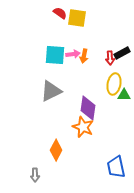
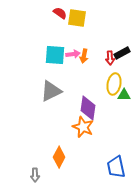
orange diamond: moved 3 px right, 7 px down
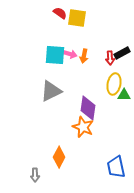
pink arrow: moved 3 px left; rotated 24 degrees clockwise
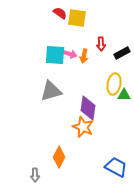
red arrow: moved 9 px left, 14 px up
gray triangle: rotated 10 degrees clockwise
blue trapezoid: rotated 130 degrees clockwise
